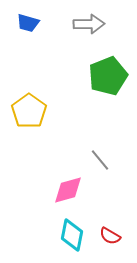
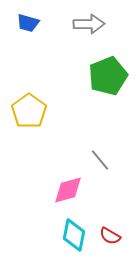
cyan diamond: moved 2 px right
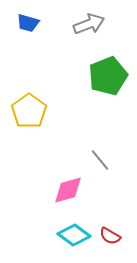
gray arrow: rotated 20 degrees counterclockwise
cyan diamond: rotated 64 degrees counterclockwise
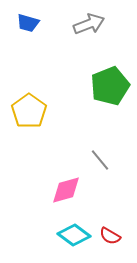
green pentagon: moved 2 px right, 10 px down
pink diamond: moved 2 px left
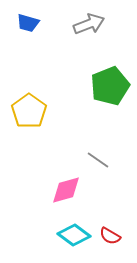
gray line: moved 2 px left; rotated 15 degrees counterclockwise
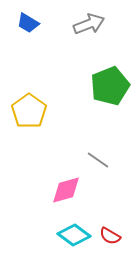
blue trapezoid: rotated 15 degrees clockwise
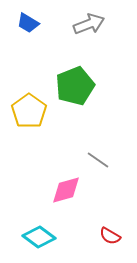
green pentagon: moved 35 px left
cyan diamond: moved 35 px left, 2 px down
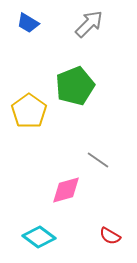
gray arrow: rotated 24 degrees counterclockwise
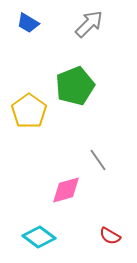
gray line: rotated 20 degrees clockwise
